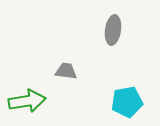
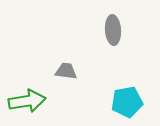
gray ellipse: rotated 12 degrees counterclockwise
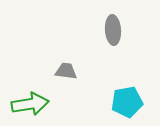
green arrow: moved 3 px right, 3 px down
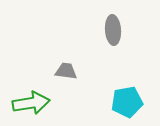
green arrow: moved 1 px right, 1 px up
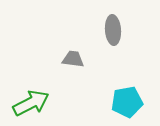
gray trapezoid: moved 7 px right, 12 px up
green arrow: rotated 18 degrees counterclockwise
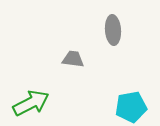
cyan pentagon: moved 4 px right, 5 px down
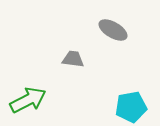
gray ellipse: rotated 56 degrees counterclockwise
green arrow: moved 3 px left, 3 px up
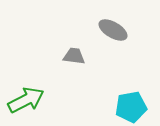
gray trapezoid: moved 1 px right, 3 px up
green arrow: moved 2 px left
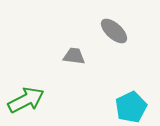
gray ellipse: moved 1 px right, 1 px down; rotated 12 degrees clockwise
cyan pentagon: rotated 16 degrees counterclockwise
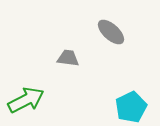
gray ellipse: moved 3 px left, 1 px down
gray trapezoid: moved 6 px left, 2 px down
